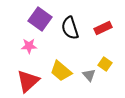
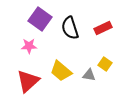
gray triangle: rotated 40 degrees counterclockwise
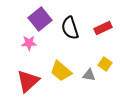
purple square: rotated 15 degrees clockwise
pink star: moved 3 px up
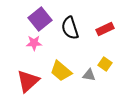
red rectangle: moved 2 px right, 1 px down
pink star: moved 5 px right
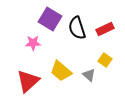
purple square: moved 10 px right; rotated 20 degrees counterclockwise
black semicircle: moved 7 px right
pink star: moved 1 px left
yellow square: moved 4 px up
gray triangle: rotated 32 degrees clockwise
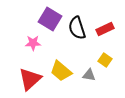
gray triangle: rotated 32 degrees counterclockwise
red triangle: moved 2 px right, 2 px up
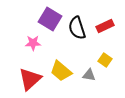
red rectangle: moved 3 px up
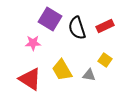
yellow trapezoid: moved 1 px right, 1 px up; rotated 20 degrees clockwise
red triangle: rotated 45 degrees counterclockwise
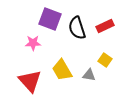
purple square: rotated 10 degrees counterclockwise
red triangle: moved 2 px down; rotated 15 degrees clockwise
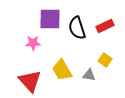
purple square: rotated 20 degrees counterclockwise
